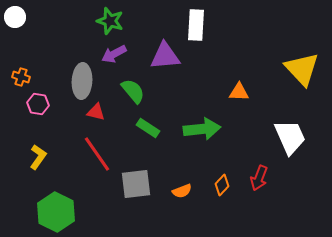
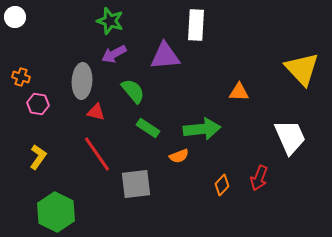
orange semicircle: moved 3 px left, 35 px up
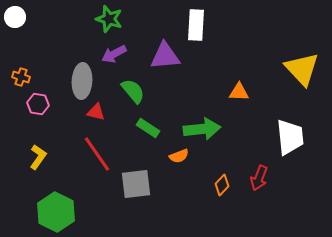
green star: moved 1 px left, 2 px up
white trapezoid: rotated 18 degrees clockwise
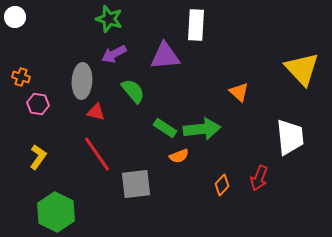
orange triangle: rotated 40 degrees clockwise
green rectangle: moved 17 px right
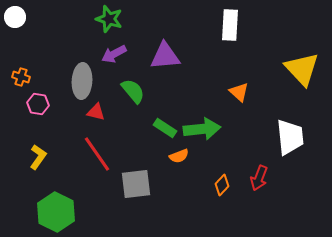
white rectangle: moved 34 px right
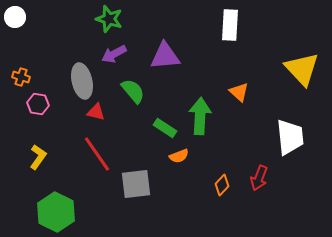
gray ellipse: rotated 16 degrees counterclockwise
green arrow: moved 2 px left, 13 px up; rotated 81 degrees counterclockwise
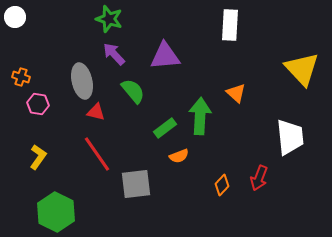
purple arrow: rotated 75 degrees clockwise
orange triangle: moved 3 px left, 1 px down
green rectangle: rotated 70 degrees counterclockwise
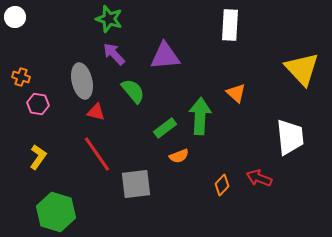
red arrow: rotated 90 degrees clockwise
green hexagon: rotated 9 degrees counterclockwise
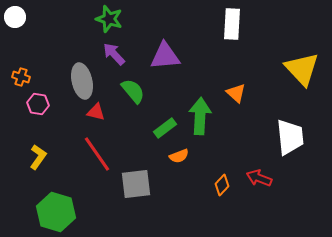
white rectangle: moved 2 px right, 1 px up
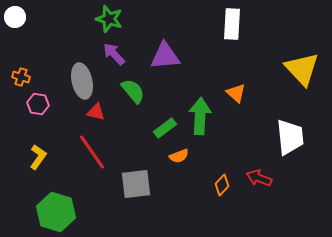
red line: moved 5 px left, 2 px up
